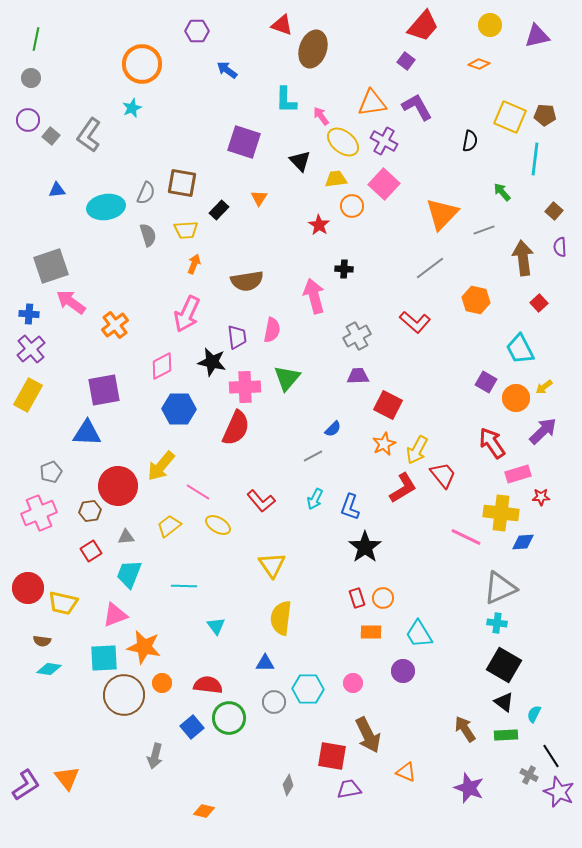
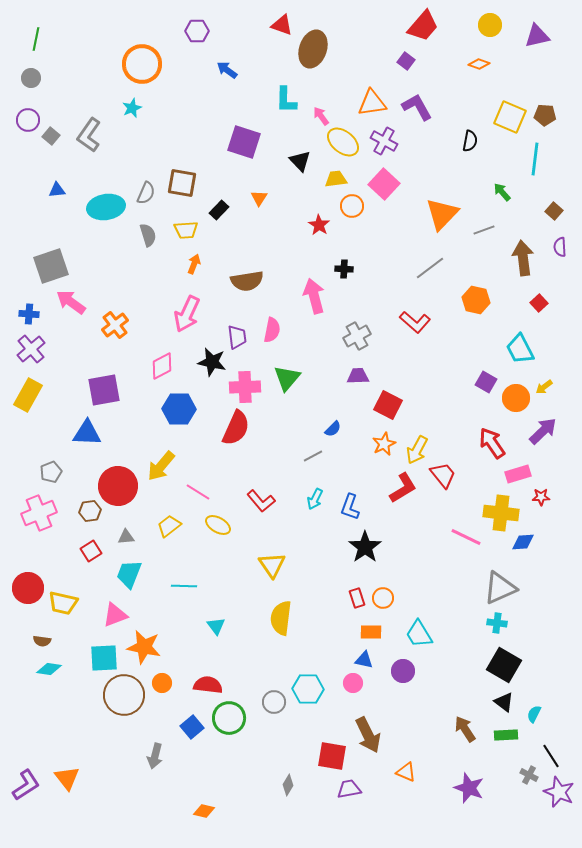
blue triangle at (265, 663): moved 99 px right, 3 px up; rotated 12 degrees clockwise
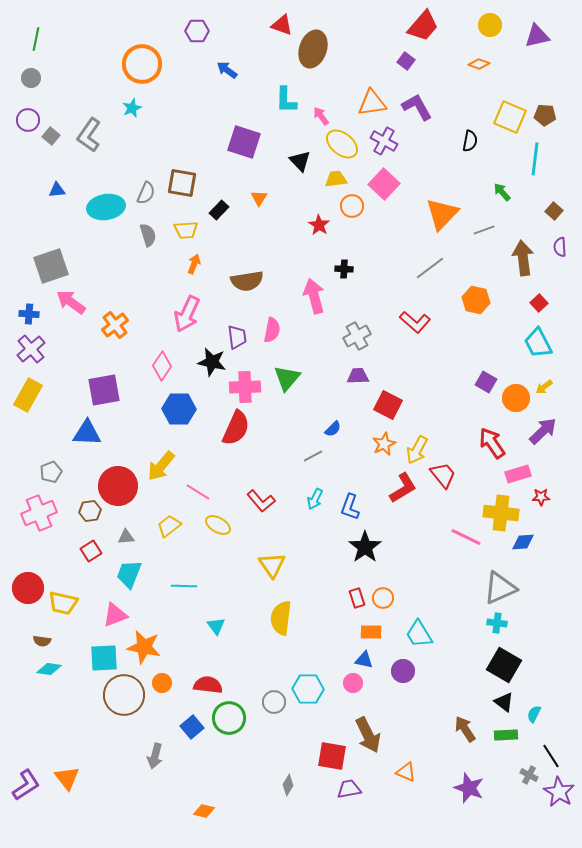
yellow ellipse at (343, 142): moved 1 px left, 2 px down
cyan trapezoid at (520, 349): moved 18 px right, 6 px up
pink diamond at (162, 366): rotated 28 degrees counterclockwise
purple star at (559, 792): rotated 8 degrees clockwise
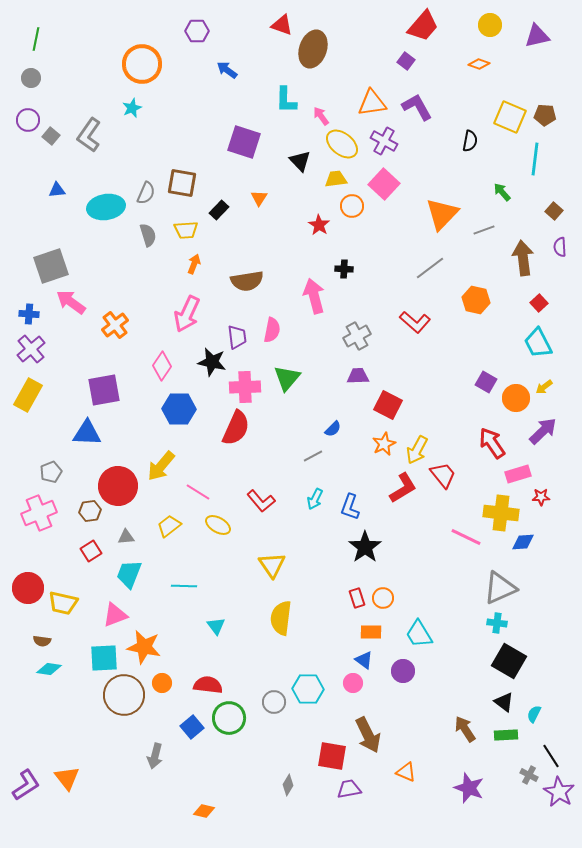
blue triangle at (364, 660): rotated 24 degrees clockwise
black square at (504, 665): moved 5 px right, 4 px up
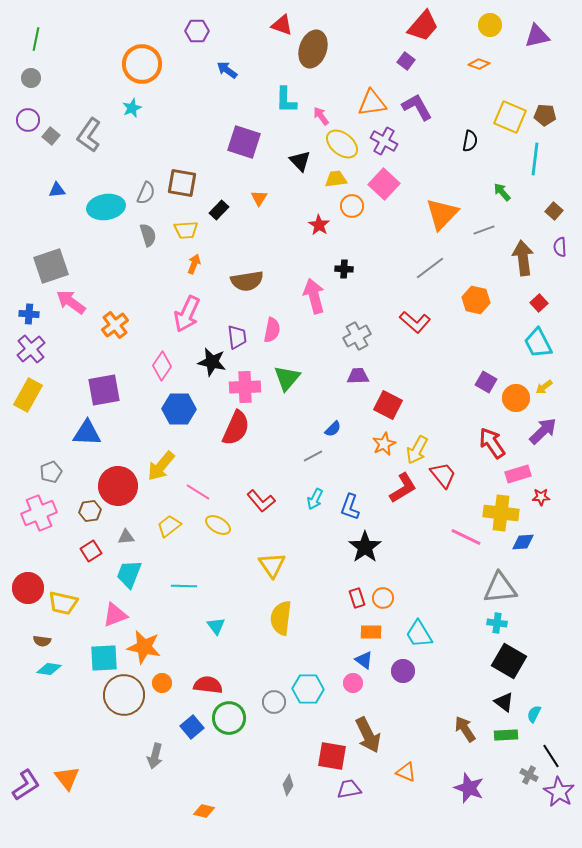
gray triangle at (500, 588): rotated 18 degrees clockwise
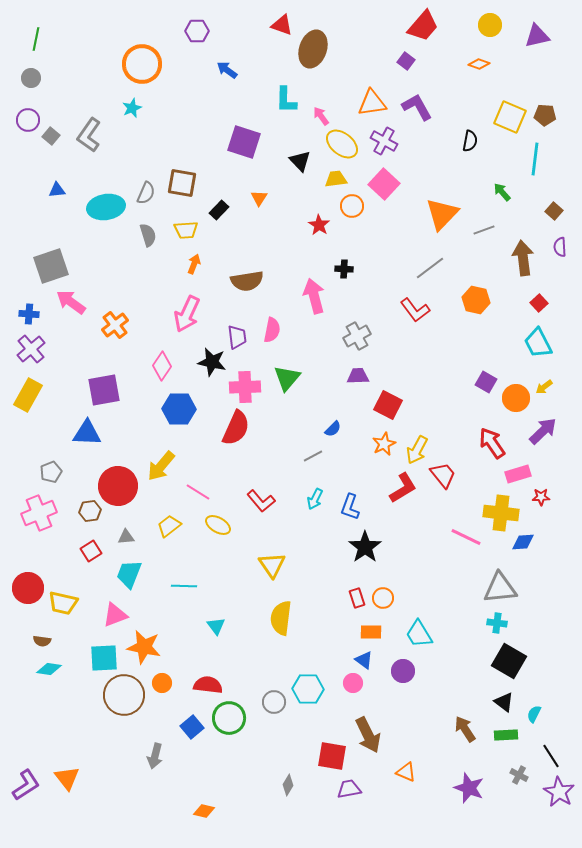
red L-shape at (415, 322): moved 12 px up; rotated 12 degrees clockwise
gray cross at (529, 775): moved 10 px left
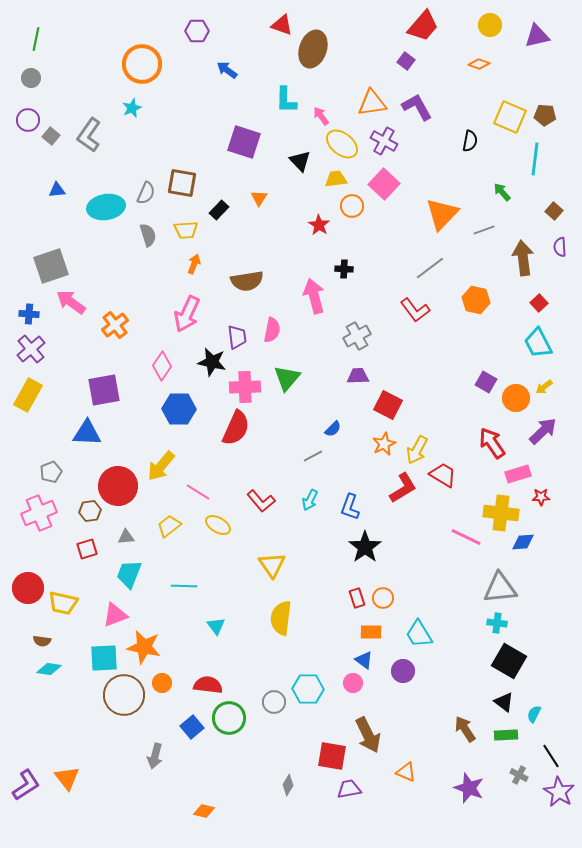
red trapezoid at (443, 475): rotated 20 degrees counterclockwise
cyan arrow at (315, 499): moved 5 px left, 1 px down
red square at (91, 551): moved 4 px left, 2 px up; rotated 15 degrees clockwise
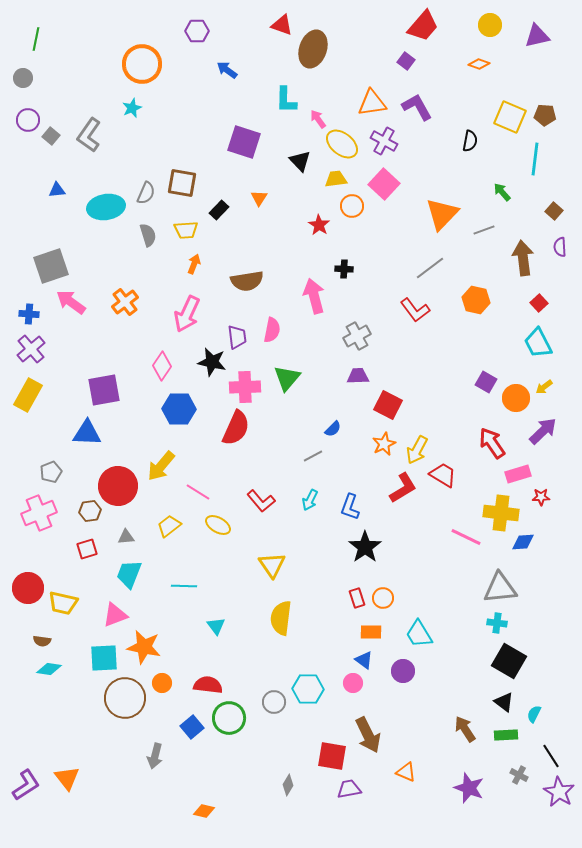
gray circle at (31, 78): moved 8 px left
pink arrow at (321, 116): moved 3 px left, 3 px down
orange cross at (115, 325): moved 10 px right, 23 px up
brown circle at (124, 695): moved 1 px right, 3 px down
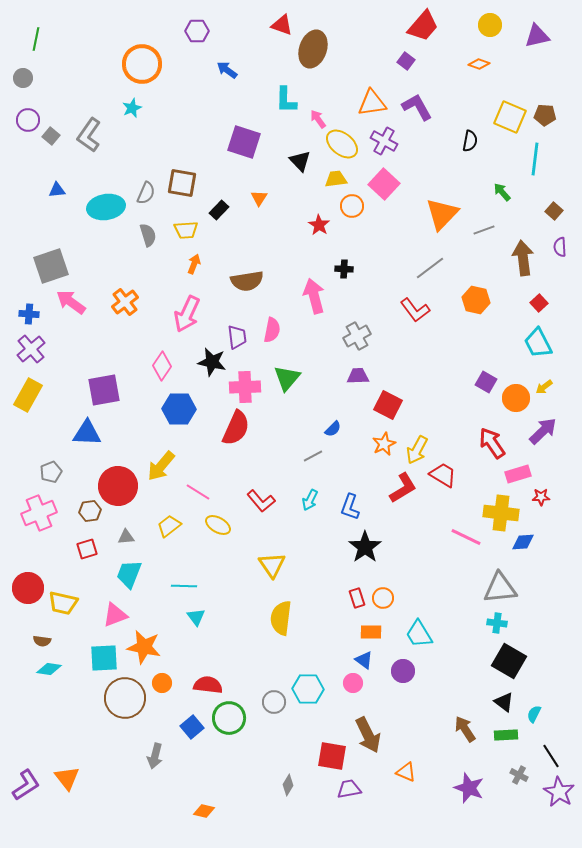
cyan triangle at (216, 626): moved 20 px left, 9 px up
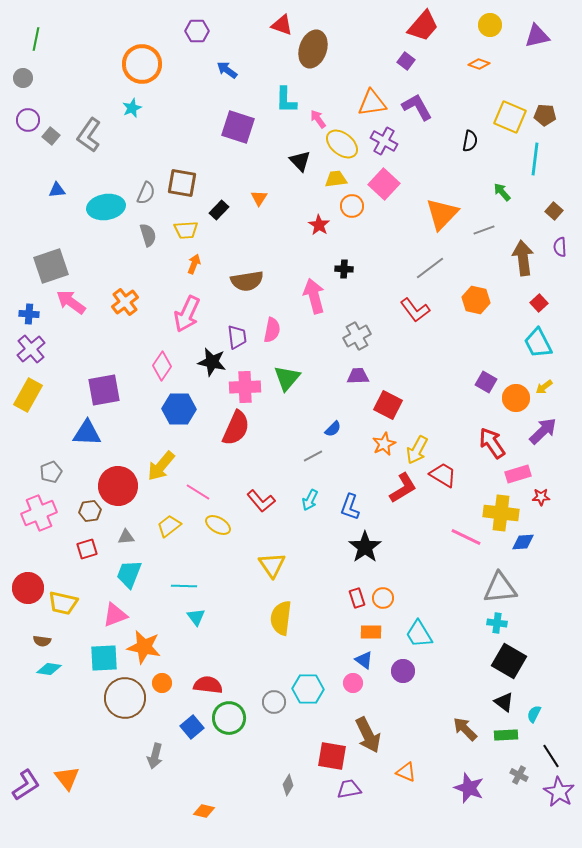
purple square at (244, 142): moved 6 px left, 15 px up
brown arrow at (465, 729): rotated 12 degrees counterclockwise
